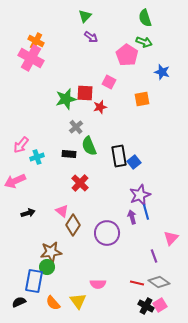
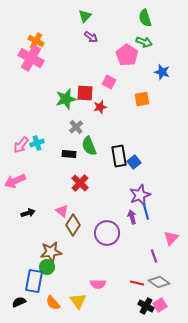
cyan cross at (37, 157): moved 14 px up
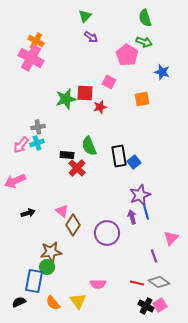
gray cross at (76, 127): moved 38 px left; rotated 32 degrees clockwise
black rectangle at (69, 154): moved 2 px left, 1 px down
red cross at (80, 183): moved 3 px left, 15 px up
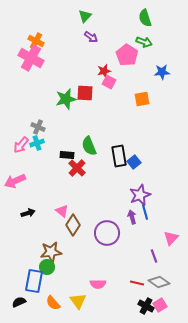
blue star at (162, 72): rotated 21 degrees counterclockwise
red star at (100, 107): moved 4 px right, 36 px up
gray cross at (38, 127): rotated 32 degrees clockwise
blue line at (146, 212): moved 1 px left
